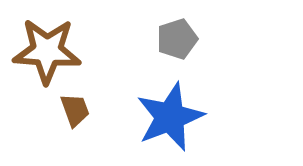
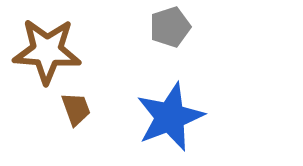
gray pentagon: moved 7 px left, 12 px up
brown trapezoid: moved 1 px right, 1 px up
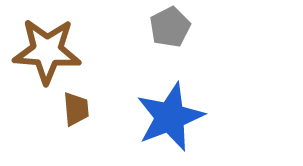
gray pentagon: rotated 9 degrees counterclockwise
brown trapezoid: rotated 15 degrees clockwise
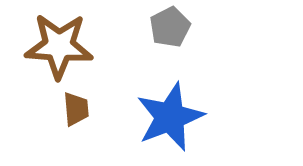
brown star: moved 12 px right, 5 px up
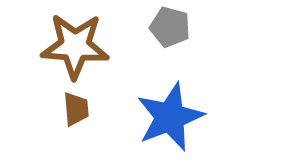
gray pentagon: rotated 30 degrees counterclockwise
brown star: moved 16 px right
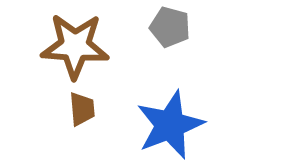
brown trapezoid: moved 6 px right
blue star: moved 8 px down
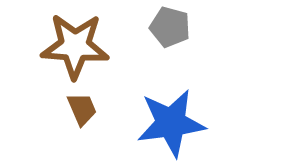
brown trapezoid: rotated 18 degrees counterclockwise
blue star: moved 1 px right, 2 px up; rotated 14 degrees clockwise
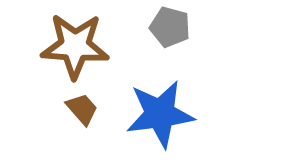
brown trapezoid: rotated 18 degrees counterclockwise
blue star: moved 11 px left, 9 px up
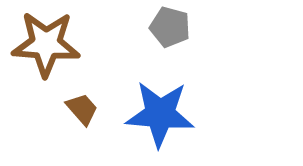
brown star: moved 29 px left, 2 px up
blue star: rotated 12 degrees clockwise
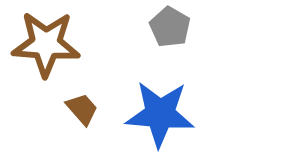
gray pentagon: rotated 15 degrees clockwise
